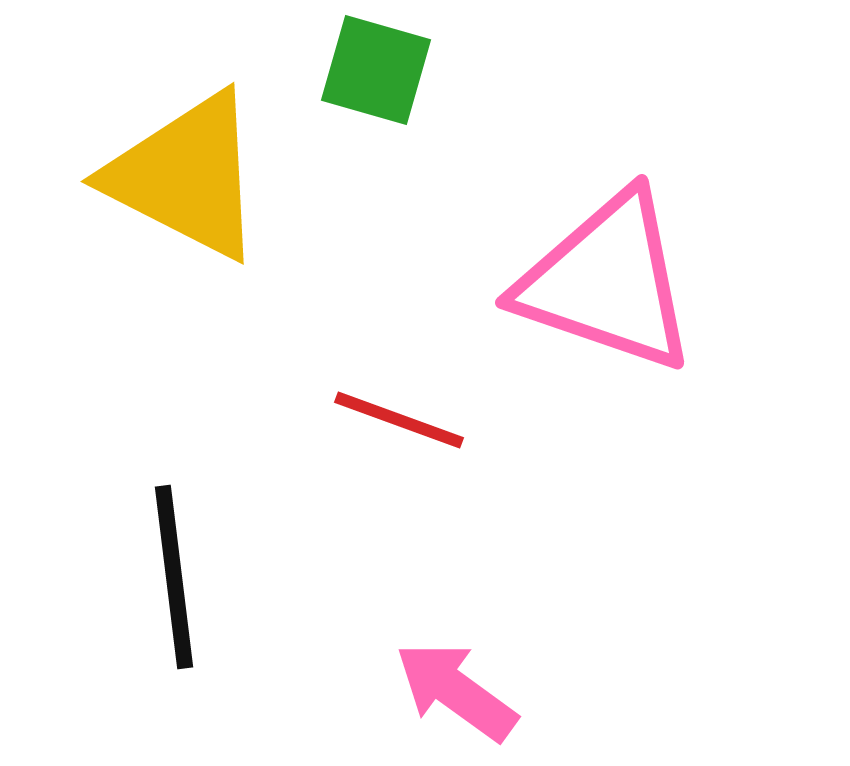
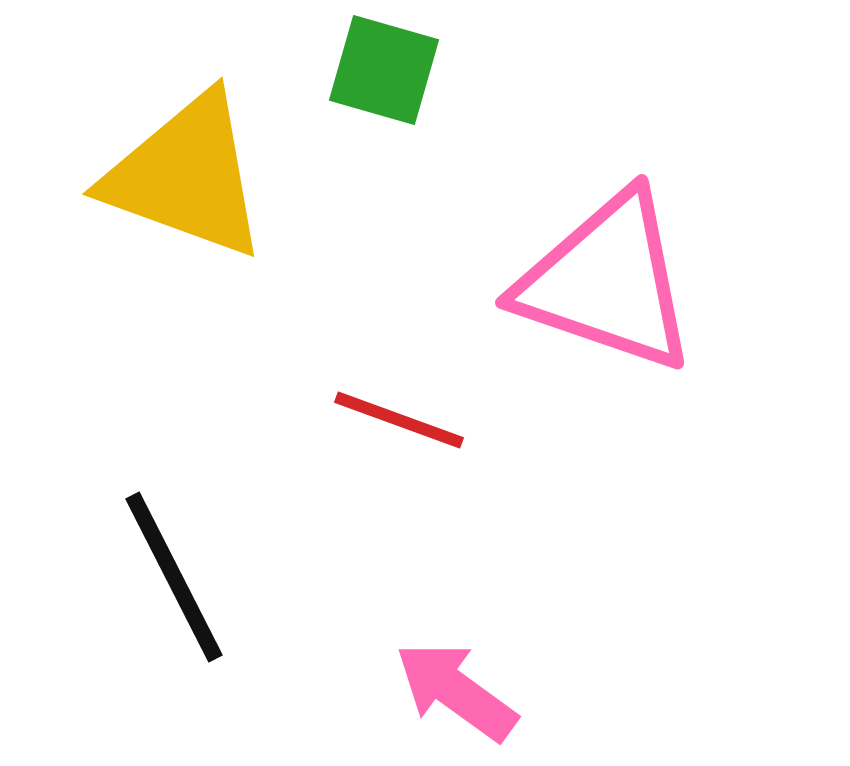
green square: moved 8 px right
yellow triangle: rotated 7 degrees counterclockwise
black line: rotated 20 degrees counterclockwise
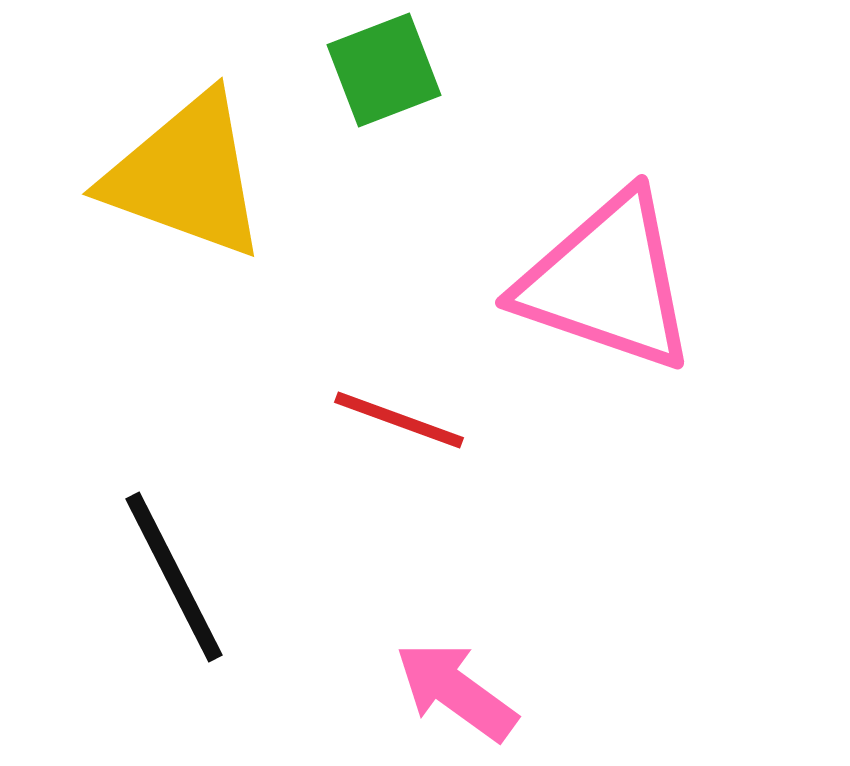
green square: rotated 37 degrees counterclockwise
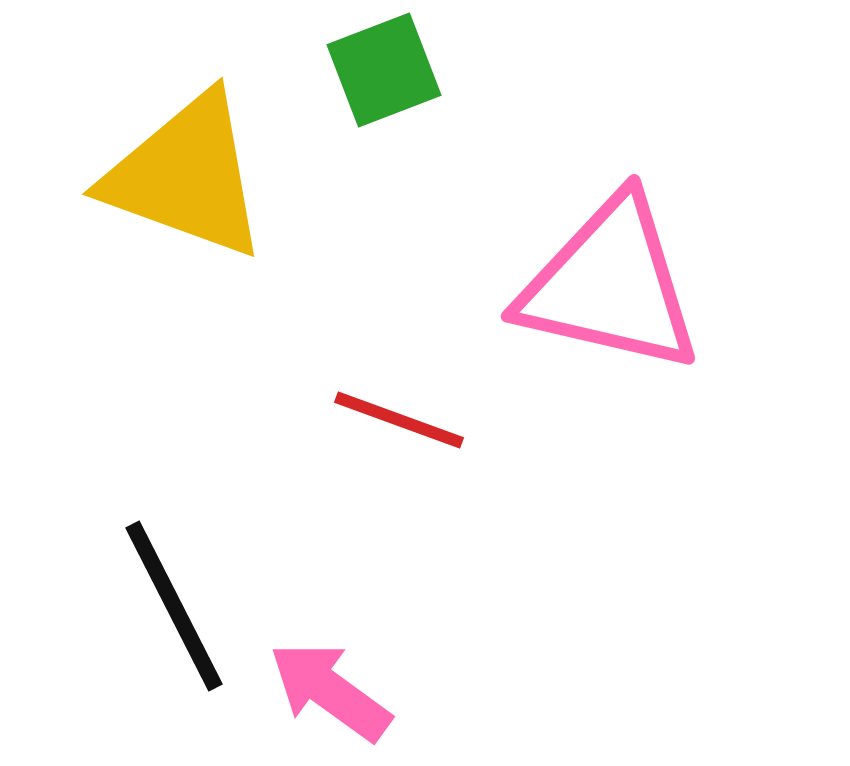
pink triangle: moved 3 px right, 3 px down; rotated 6 degrees counterclockwise
black line: moved 29 px down
pink arrow: moved 126 px left
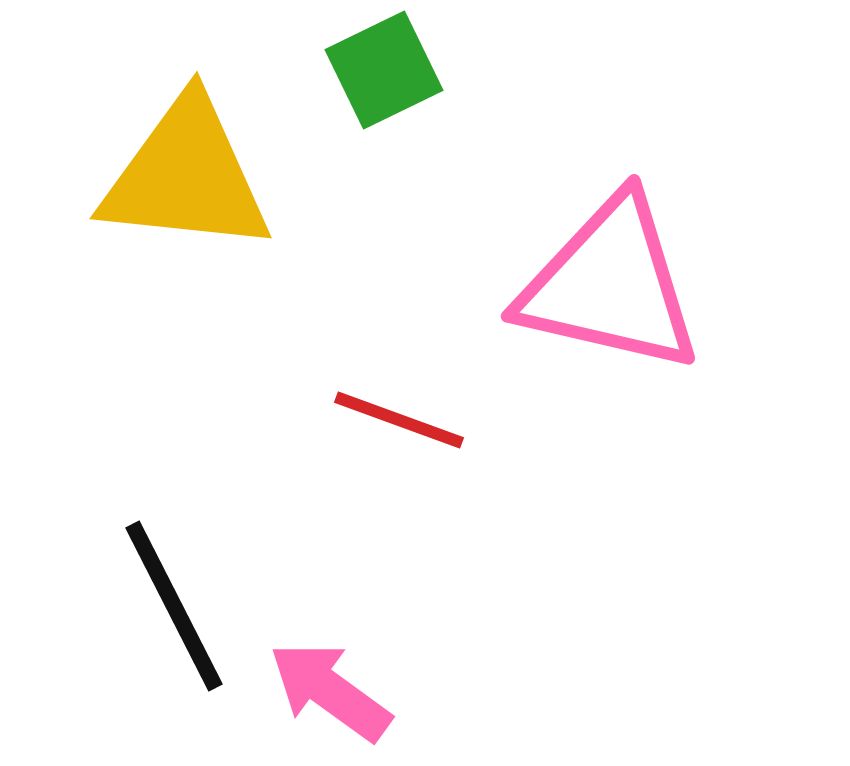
green square: rotated 5 degrees counterclockwise
yellow triangle: rotated 14 degrees counterclockwise
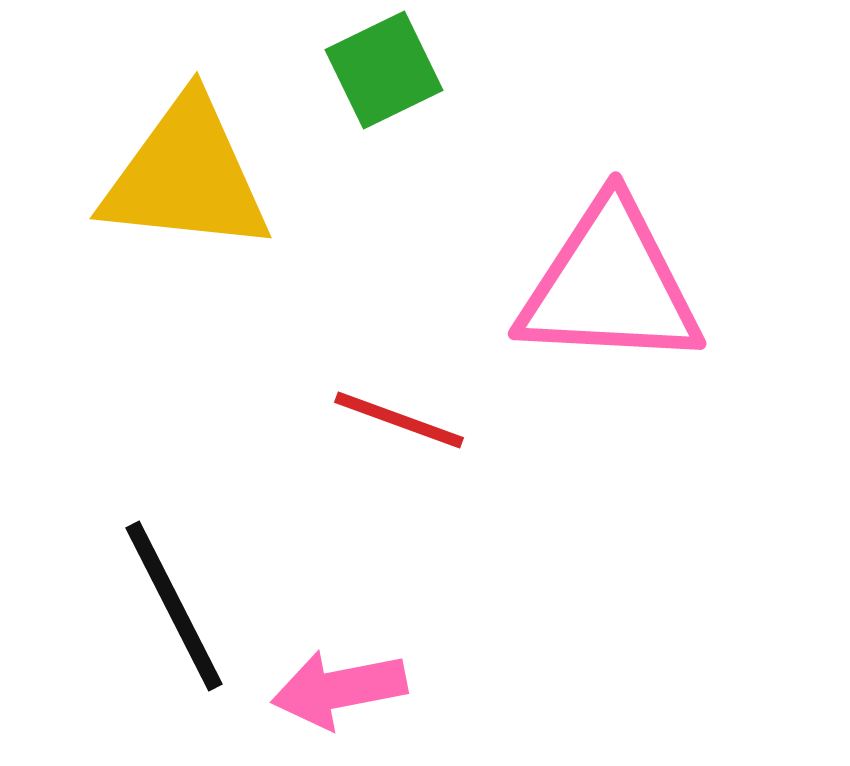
pink triangle: rotated 10 degrees counterclockwise
pink arrow: moved 9 px right, 2 px up; rotated 47 degrees counterclockwise
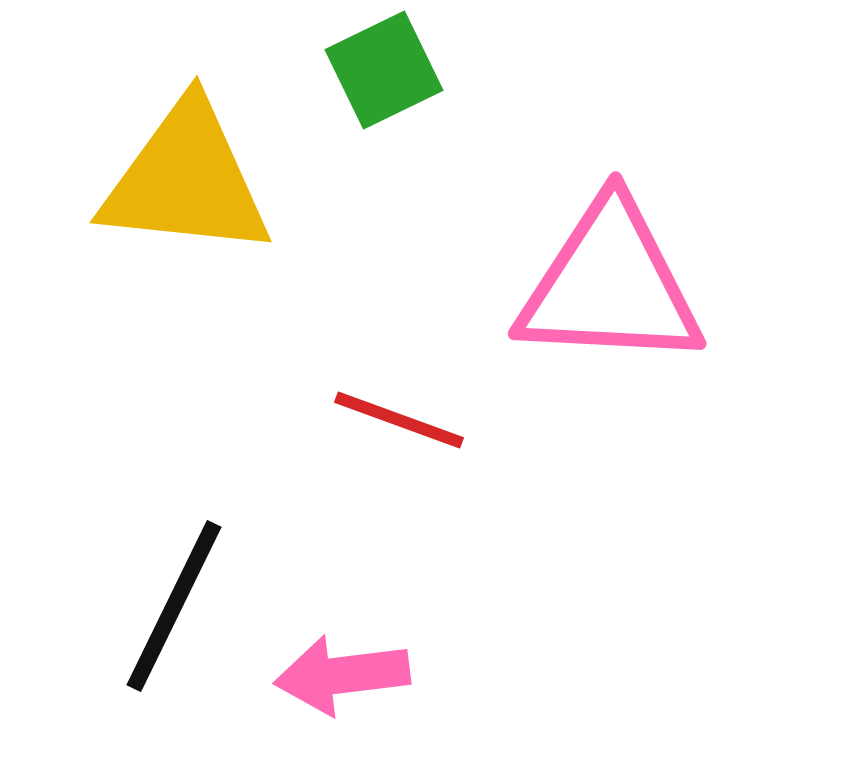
yellow triangle: moved 4 px down
black line: rotated 53 degrees clockwise
pink arrow: moved 3 px right, 14 px up; rotated 4 degrees clockwise
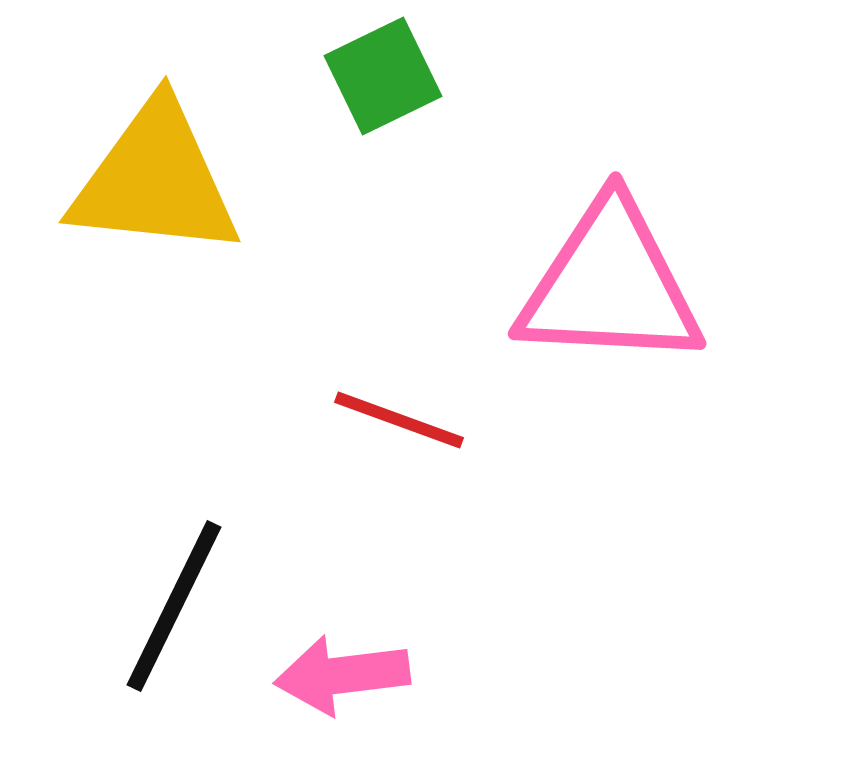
green square: moved 1 px left, 6 px down
yellow triangle: moved 31 px left
